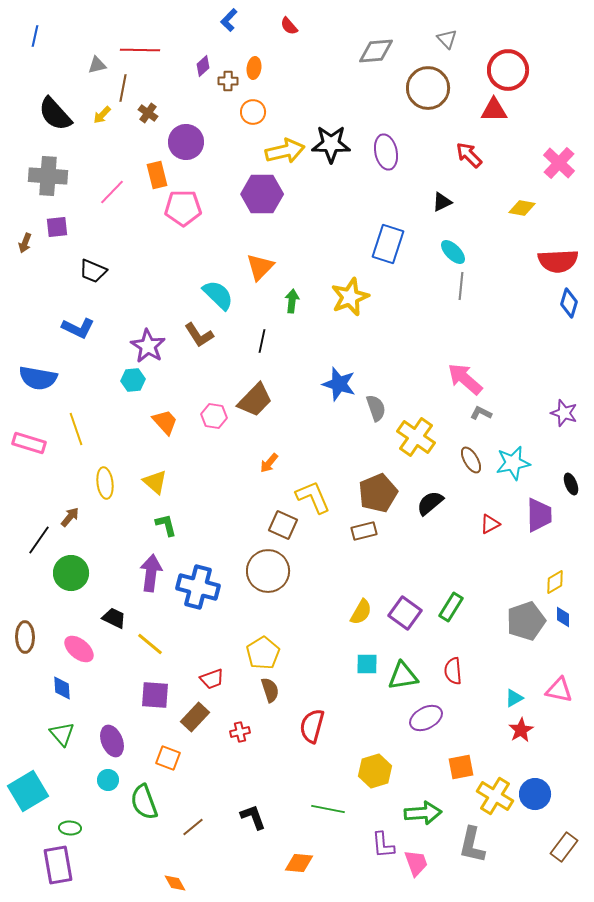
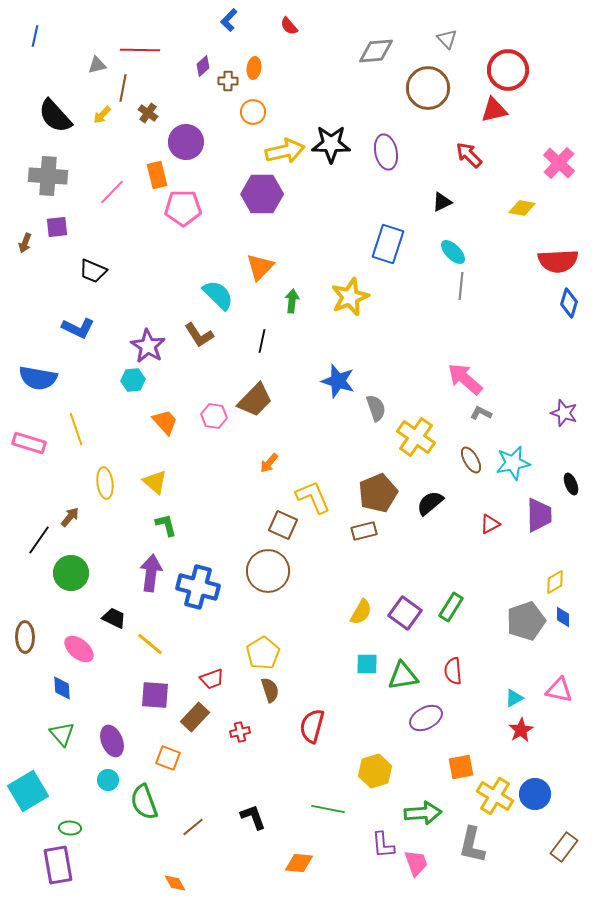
red triangle at (494, 110): rotated 12 degrees counterclockwise
black semicircle at (55, 114): moved 2 px down
blue star at (339, 384): moved 1 px left, 3 px up
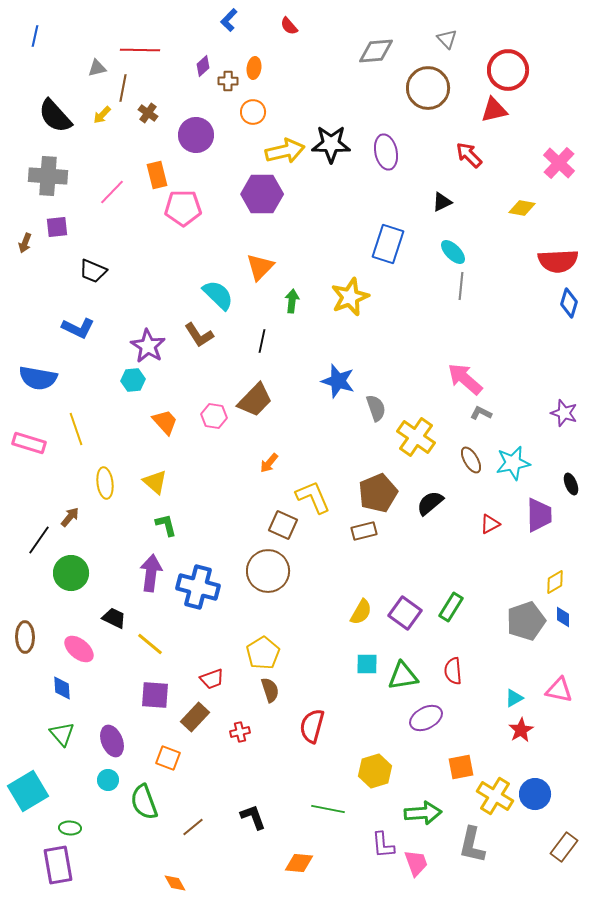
gray triangle at (97, 65): moved 3 px down
purple circle at (186, 142): moved 10 px right, 7 px up
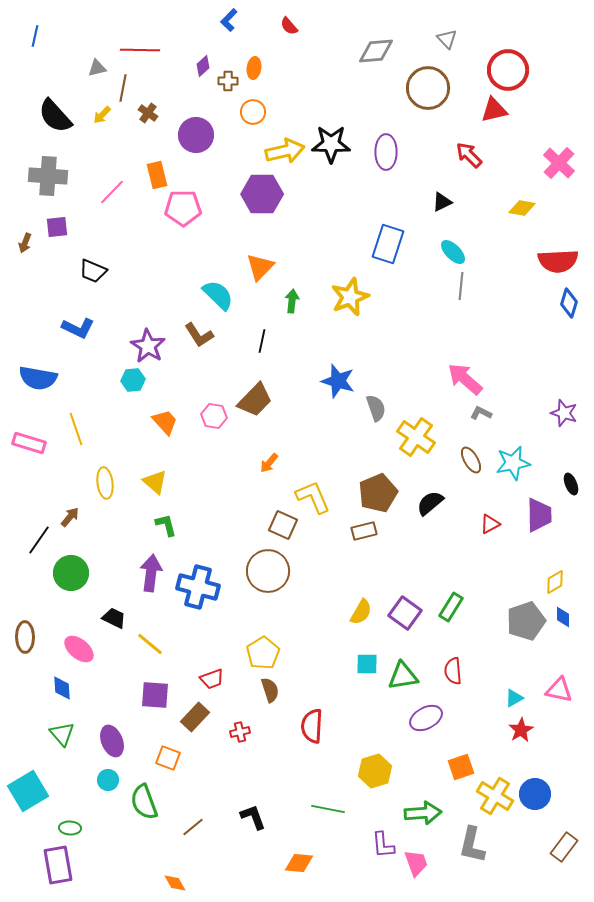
purple ellipse at (386, 152): rotated 12 degrees clockwise
red semicircle at (312, 726): rotated 12 degrees counterclockwise
orange square at (461, 767): rotated 8 degrees counterclockwise
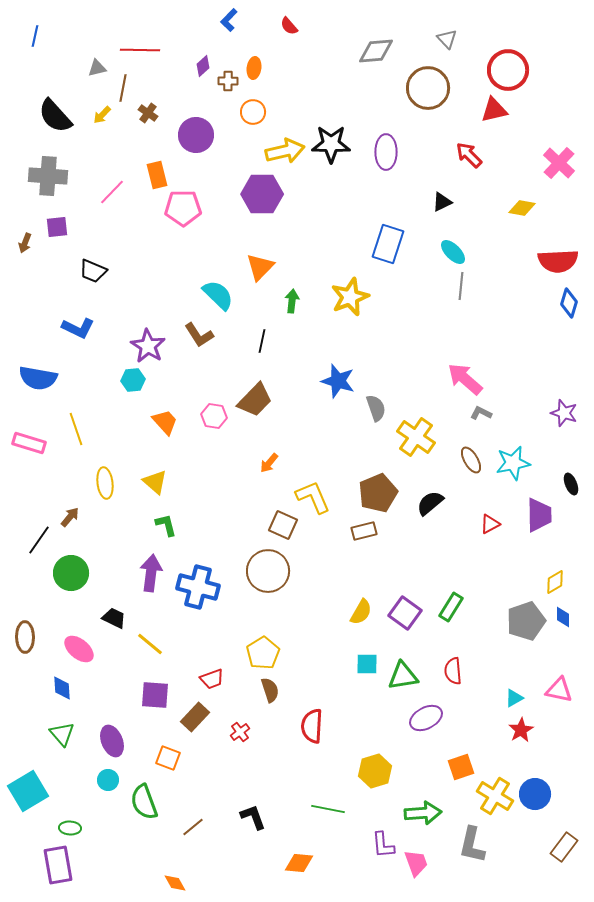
red cross at (240, 732): rotated 24 degrees counterclockwise
